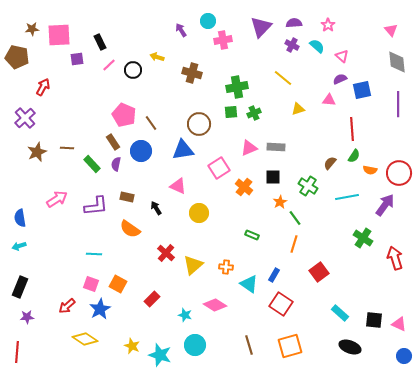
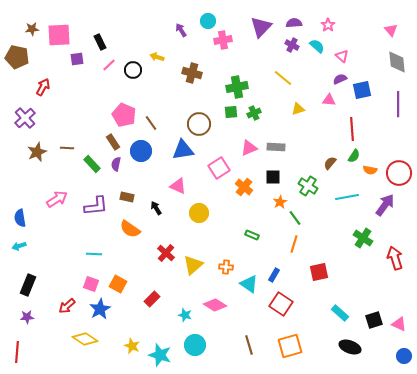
red square at (319, 272): rotated 24 degrees clockwise
black rectangle at (20, 287): moved 8 px right, 2 px up
black square at (374, 320): rotated 24 degrees counterclockwise
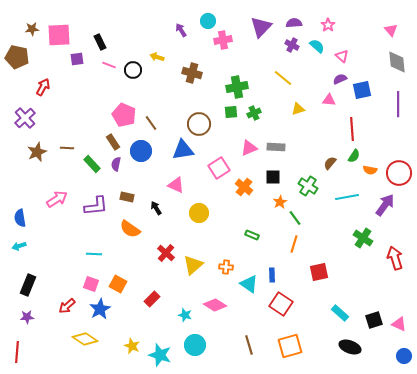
pink line at (109, 65): rotated 64 degrees clockwise
pink triangle at (178, 186): moved 2 px left, 1 px up
blue rectangle at (274, 275): moved 2 px left; rotated 32 degrees counterclockwise
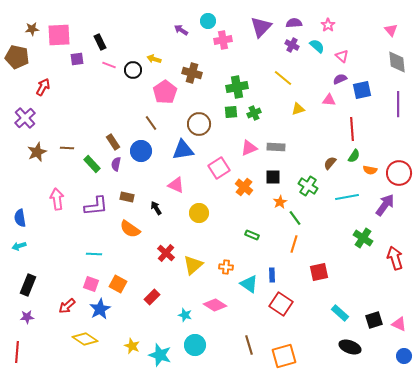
purple arrow at (181, 30): rotated 24 degrees counterclockwise
yellow arrow at (157, 57): moved 3 px left, 2 px down
pink pentagon at (124, 115): moved 41 px right, 23 px up; rotated 15 degrees clockwise
pink arrow at (57, 199): rotated 65 degrees counterclockwise
red rectangle at (152, 299): moved 2 px up
orange square at (290, 346): moved 6 px left, 10 px down
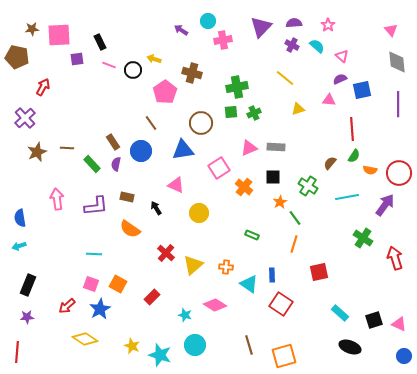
yellow line at (283, 78): moved 2 px right
brown circle at (199, 124): moved 2 px right, 1 px up
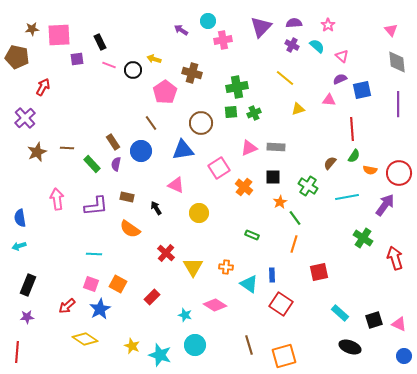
yellow triangle at (193, 265): moved 2 px down; rotated 20 degrees counterclockwise
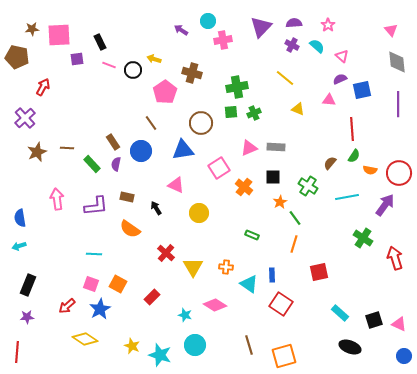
yellow triangle at (298, 109): rotated 40 degrees clockwise
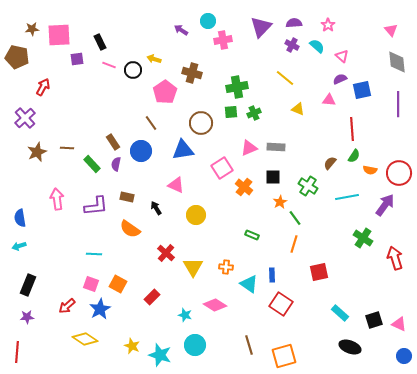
pink square at (219, 168): moved 3 px right
yellow circle at (199, 213): moved 3 px left, 2 px down
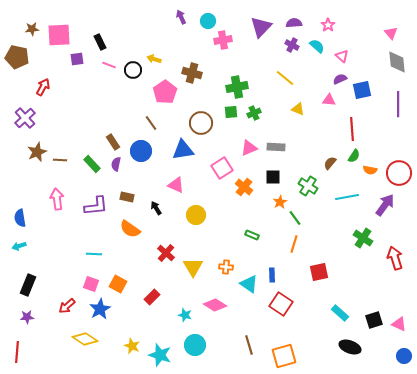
purple arrow at (181, 30): moved 13 px up; rotated 32 degrees clockwise
pink triangle at (391, 30): moved 3 px down
brown line at (67, 148): moved 7 px left, 12 px down
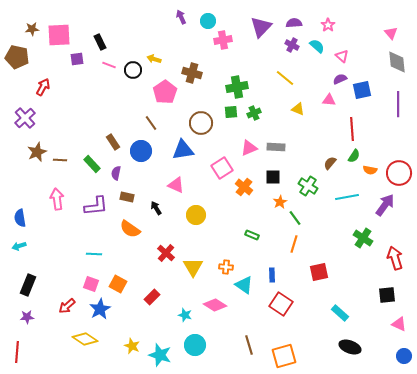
purple semicircle at (116, 164): moved 9 px down
cyan triangle at (249, 284): moved 5 px left, 1 px down
black square at (374, 320): moved 13 px right, 25 px up; rotated 12 degrees clockwise
